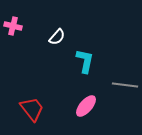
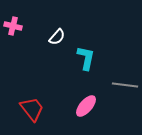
cyan L-shape: moved 1 px right, 3 px up
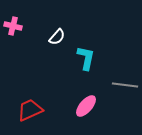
red trapezoid: moved 2 px left, 1 px down; rotated 76 degrees counterclockwise
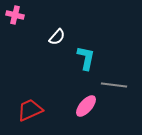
pink cross: moved 2 px right, 11 px up
gray line: moved 11 px left
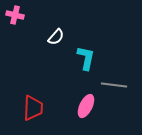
white semicircle: moved 1 px left
pink ellipse: rotated 15 degrees counterclockwise
red trapezoid: moved 3 px right, 2 px up; rotated 116 degrees clockwise
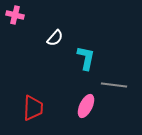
white semicircle: moved 1 px left, 1 px down
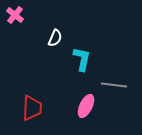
pink cross: rotated 24 degrees clockwise
white semicircle: rotated 18 degrees counterclockwise
cyan L-shape: moved 4 px left, 1 px down
red trapezoid: moved 1 px left
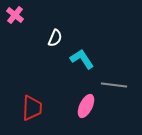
cyan L-shape: rotated 45 degrees counterclockwise
